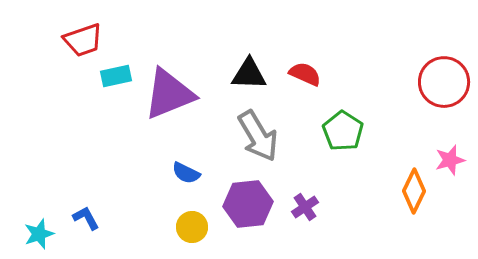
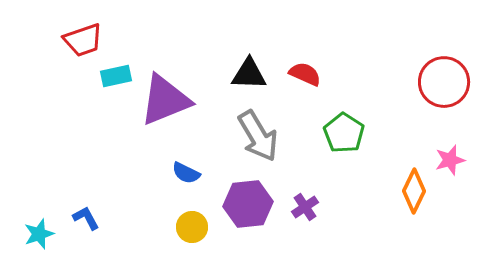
purple triangle: moved 4 px left, 6 px down
green pentagon: moved 1 px right, 2 px down
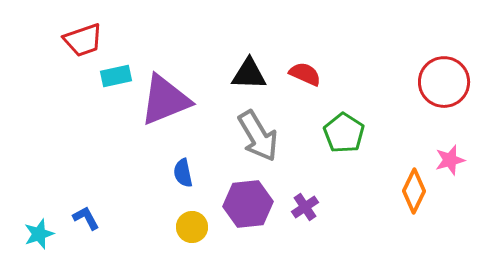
blue semicircle: moved 3 px left; rotated 52 degrees clockwise
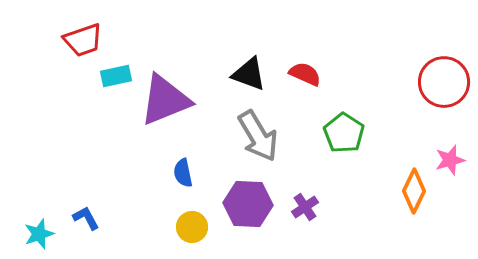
black triangle: rotated 18 degrees clockwise
purple hexagon: rotated 9 degrees clockwise
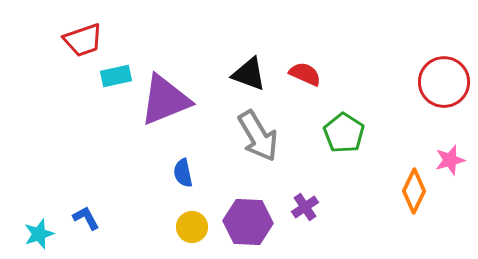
purple hexagon: moved 18 px down
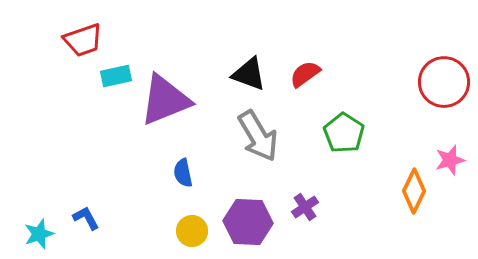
red semicircle: rotated 60 degrees counterclockwise
yellow circle: moved 4 px down
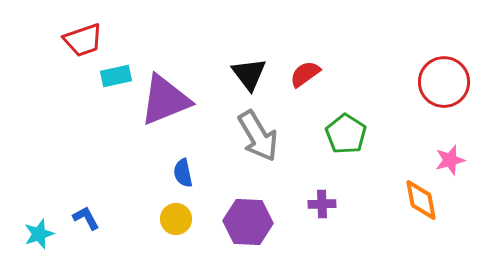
black triangle: rotated 33 degrees clockwise
green pentagon: moved 2 px right, 1 px down
orange diamond: moved 7 px right, 9 px down; rotated 36 degrees counterclockwise
purple cross: moved 17 px right, 3 px up; rotated 32 degrees clockwise
yellow circle: moved 16 px left, 12 px up
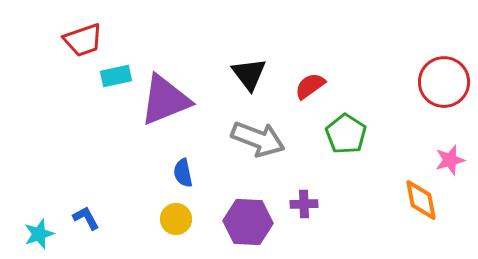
red semicircle: moved 5 px right, 12 px down
gray arrow: moved 3 px down; rotated 38 degrees counterclockwise
purple cross: moved 18 px left
